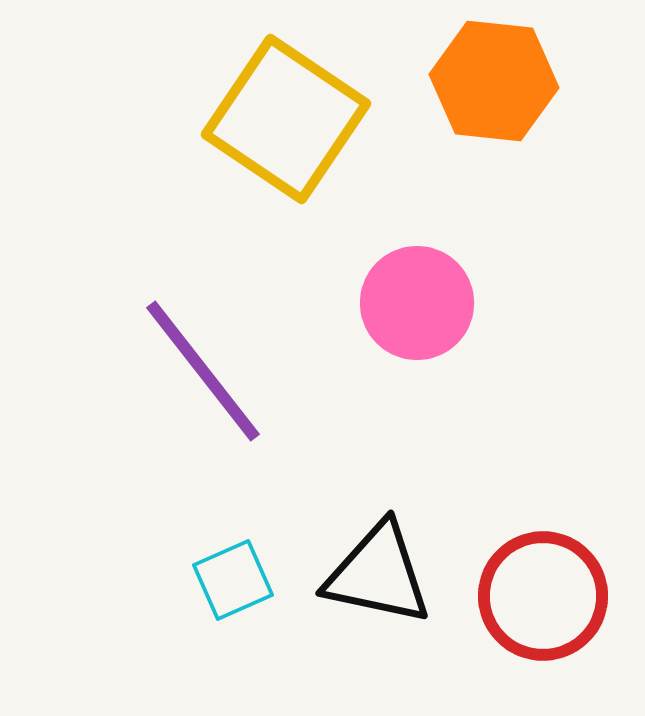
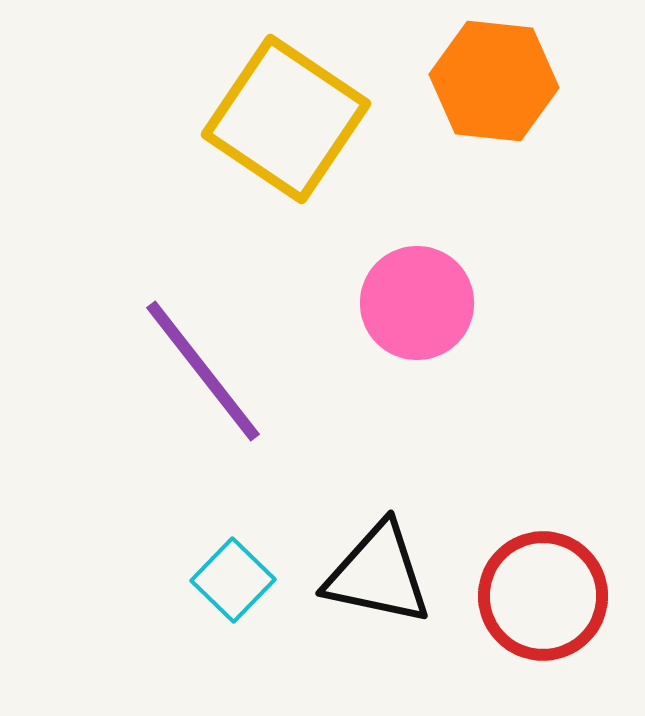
cyan square: rotated 22 degrees counterclockwise
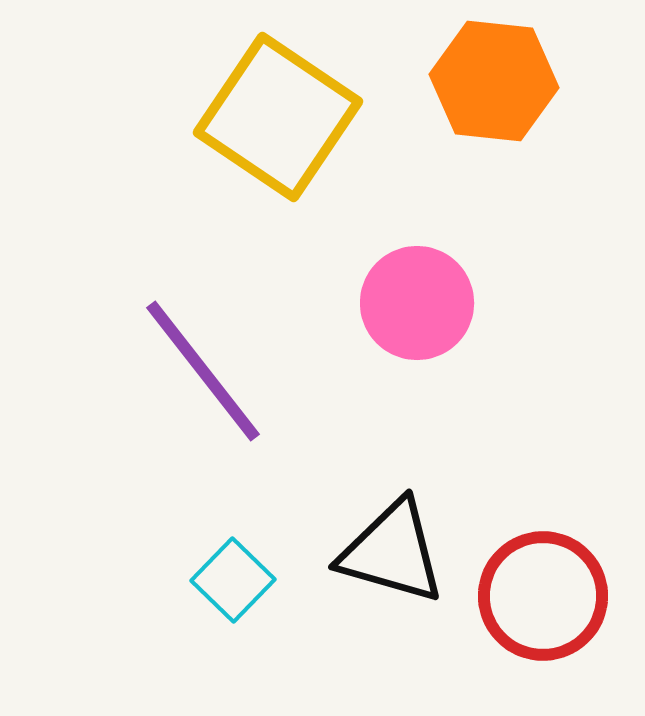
yellow square: moved 8 px left, 2 px up
black triangle: moved 14 px right, 22 px up; rotated 4 degrees clockwise
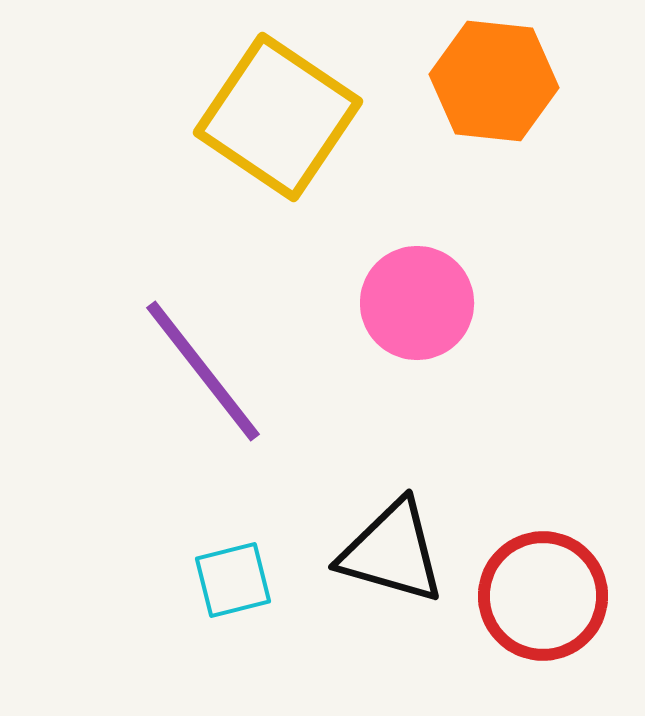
cyan square: rotated 32 degrees clockwise
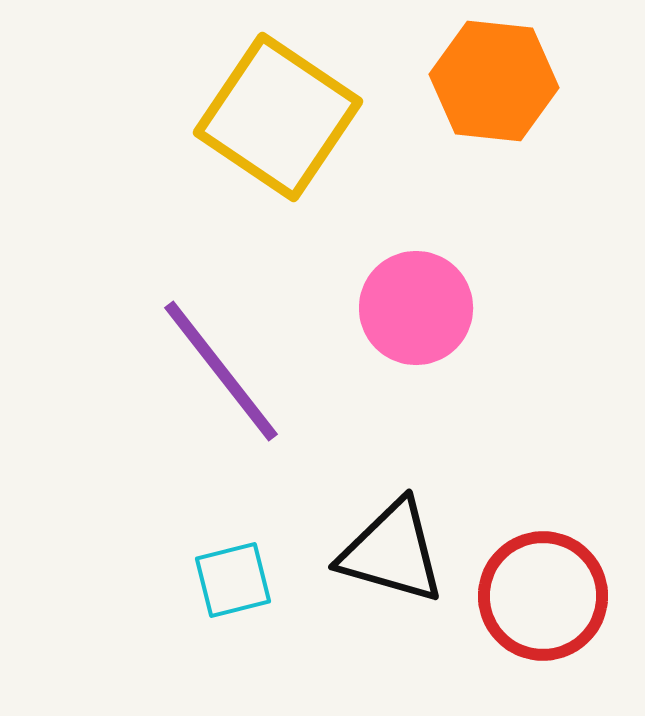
pink circle: moved 1 px left, 5 px down
purple line: moved 18 px right
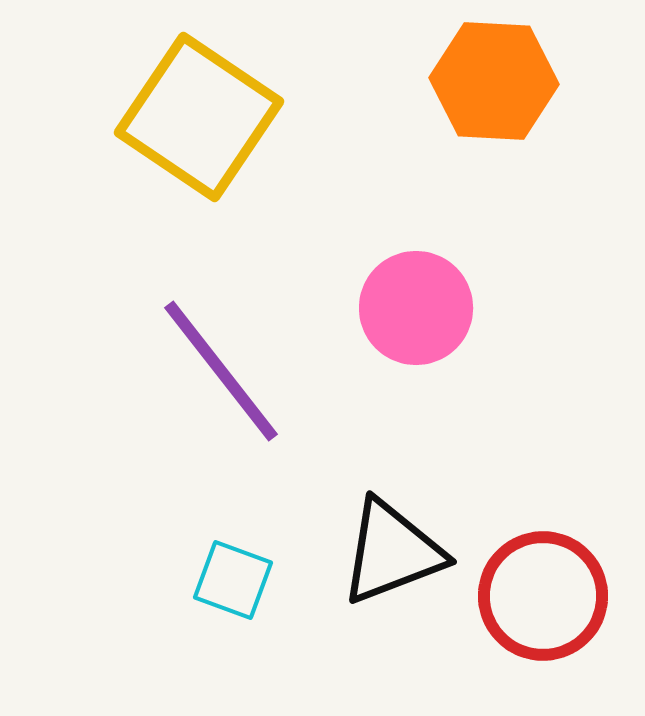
orange hexagon: rotated 3 degrees counterclockwise
yellow square: moved 79 px left
black triangle: rotated 37 degrees counterclockwise
cyan square: rotated 34 degrees clockwise
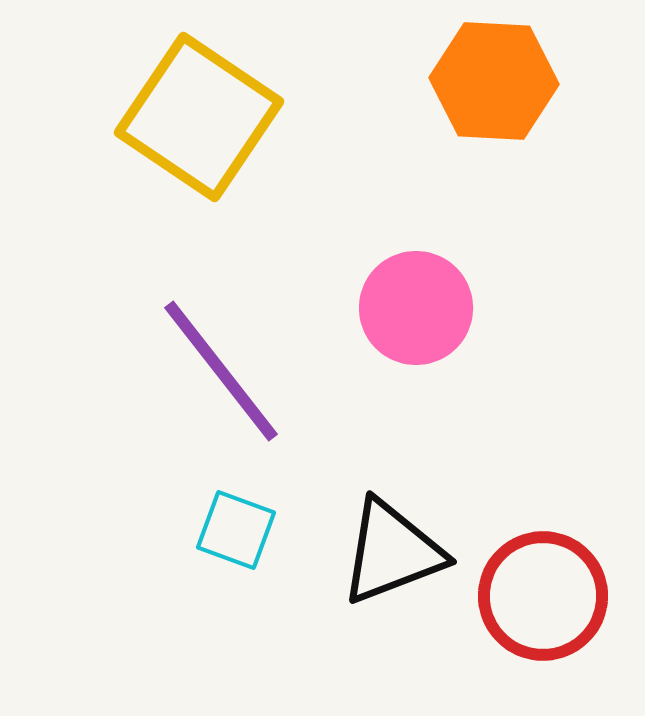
cyan square: moved 3 px right, 50 px up
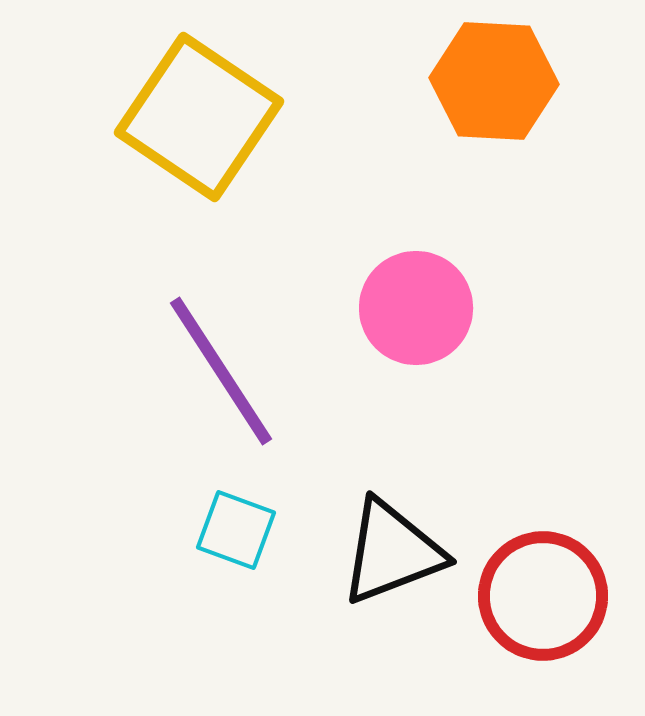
purple line: rotated 5 degrees clockwise
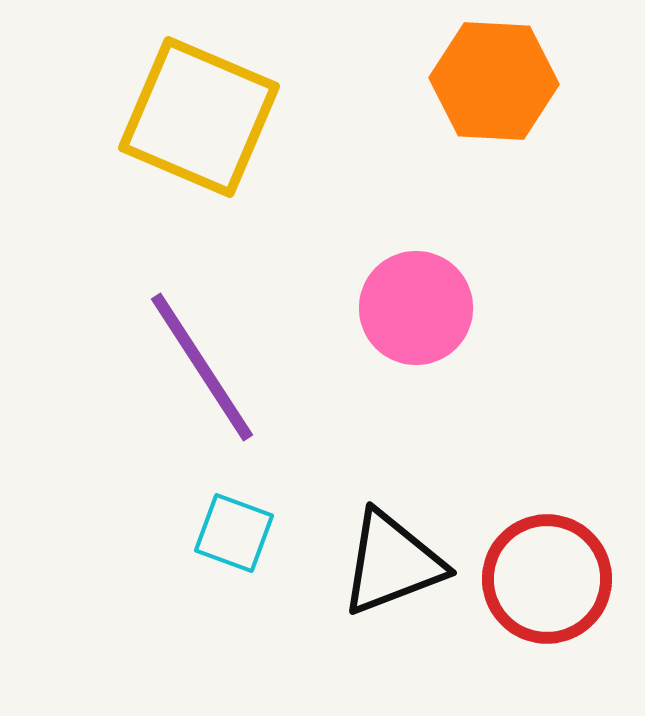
yellow square: rotated 11 degrees counterclockwise
purple line: moved 19 px left, 4 px up
cyan square: moved 2 px left, 3 px down
black triangle: moved 11 px down
red circle: moved 4 px right, 17 px up
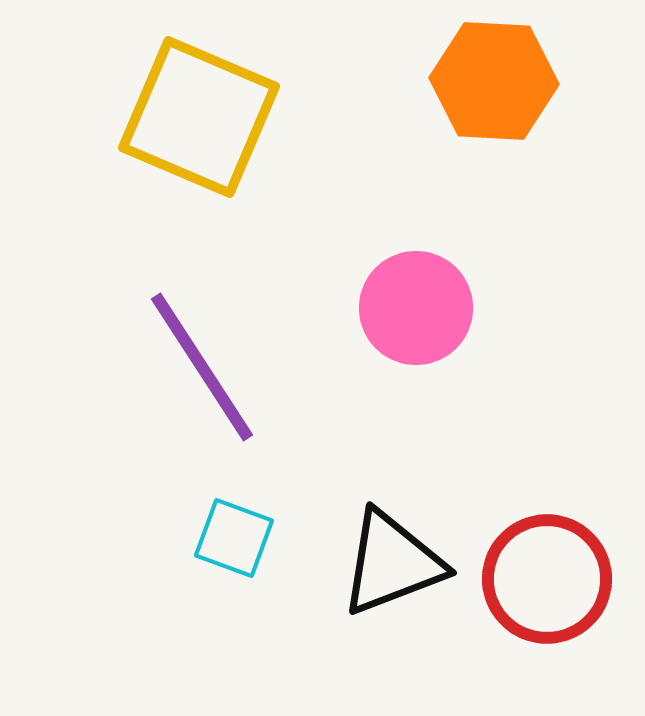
cyan square: moved 5 px down
